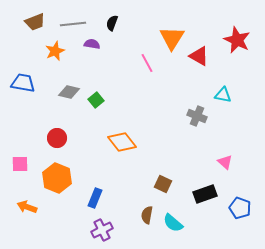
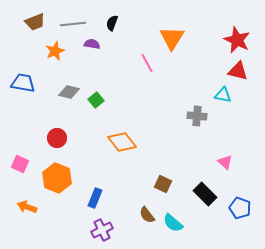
red triangle: moved 39 px right, 15 px down; rotated 15 degrees counterclockwise
gray cross: rotated 18 degrees counterclockwise
pink square: rotated 24 degrees clockwise
black rectangle: rotated 65 degrees clockwise
brown semicircle: rotated 48 degrees counterclockwise
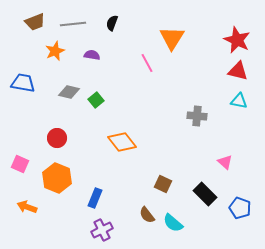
purple semicircle: moved 11 px down
cyan triangle: moved 16 px right, 6 px down
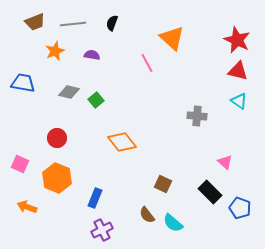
orange triangle: rotated 20 degrees counterclockwise
cyan triangle: rotated 24 degrees clockwise
black rectangle: moved 5 px right, 2 px up
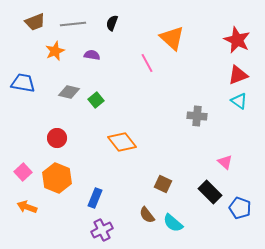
red triangle: moved 4 px down; rotated 35 degrees counterclockwise
pink square: moved 3 px right, 8 px down; rotated 24 degrees clockwise
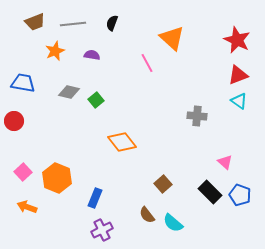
red circle: moved 43 px left, 17 px up
brown square: rotated 24 degrees clockwise
blue pentagon: moved 13 px up
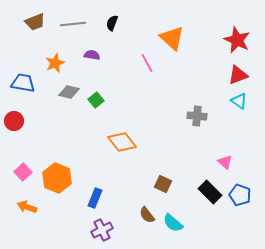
orange star: moved 12 px down
brown square: rotated 24 degrees counterclockwise
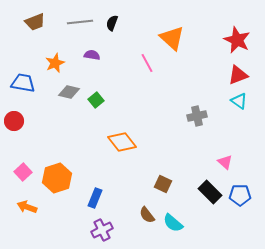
gray line: moved 7 px right, 2 px up
gray cross: rotated 18 degrees counterclockwise
orange hexagon: rotated 20 degrees clockwise
blue pentagon: rotated 20 degrees counterclockwise
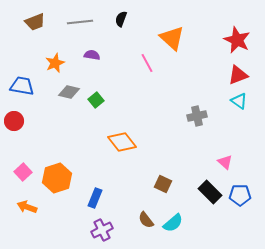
black semicircle: moved 9 px right, 4 px up
blue trapezoid: moved 1 px left, 3 px down
brown semicircle: moved 1 px left, 5 px down
cyan semicircle: rotated 80 degrees counterclockwise
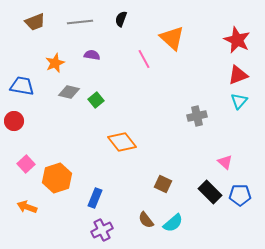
pink line: moved 3 px left, 4 px up
cyan triangle: rotated 36 degrees clockwise
pink square: moved 3 px right, 8 px up
